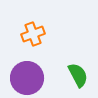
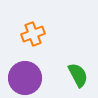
purple circle: moved 2 px left
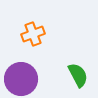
purple circle: moved 4 px left, 1 px down
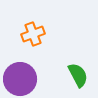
purple circle: moved 1 px left
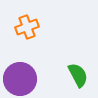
orange cross: moved 6 px left, 7 px up
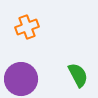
purple circle: moved 1 px right
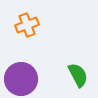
orange cross: moved 2 px up
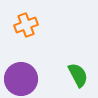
orange cross: moved 1 px left
